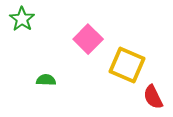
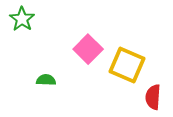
pink square: moved 10 px down
red semicircle: rotated 30 degrees clockwise
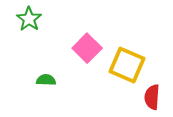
green star: moved 7 px right
pink square: moved 1 px left, 1 px up
red semicircle: moved 1 px left
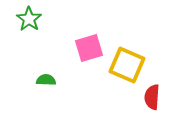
pink square: moved 2 px right; rotated 28 degrees clockwise
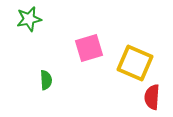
green star: rotated 25 degrees clockwise
yellow square: moved 8 px right, 2 px up
green semicircle: rotated 84 degrees clockwise
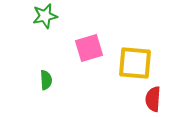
green star: moved 16 px right, 3 px up
yellow square: rotated 18 degrees counterclockwise
red semicircle: moved 1 px right, 2 px down
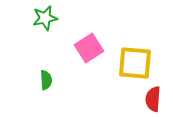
green star: moved 2 px down
pink square: rotated 16 degrees counterclockwise
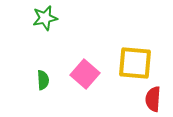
pink square: moved 4 px left, 26 px down; rotated 16 degrees counterclockwise
green semicircle: moved 3 px left
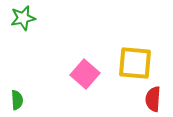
green star: moved 22 px left
green semicircle: moved 26 px left, 20 px down
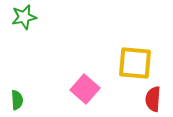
green star: moved 1 px right, 1 px up
pink square: moved 15 px down
